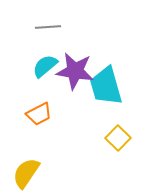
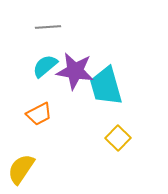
yellow semicircle: moved 5 px left, 4 px up
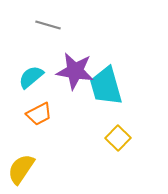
gray line: moved 2 px up; rotated 20 degrees clockwise
cyan semicircle: moved 14 px left, 11 px down
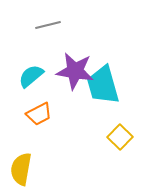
gray line: rotated 30 degrees counterclockwise
cyan semicircle: moved 1 px up
cyan trapezoid: moved 3 px left, 1 px up
yellow square: moved 2 px right, 1 px up
yellow semicircle: rotated 24 degrees counterclockwise
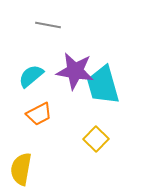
gray line: rotated 25 degrees clockwise
yellow square: moved 24 px left, 2 px down
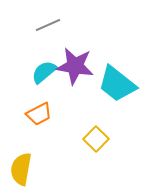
gray line: rotated 35 degrees counterclockwise
purple star: moved 5 px up
cyan semicircle: moved 13 px right, 4 px up
cyan trapezoid: moved 14 px right, 1 px up; rotated 36 degrees counterclockwise
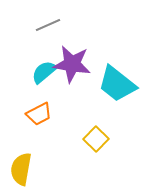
purple star: moved 3 px left, 2 px up
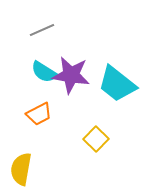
gray line: moved 6 px left, 5 px down
purple star: moved 1 px left, 11 px down
cyan semicircle: rotated 108 degrees counterclockwise
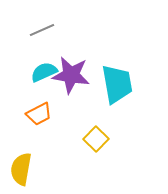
cyan semicircle: rotated 124 degrees clockwise
cyan trapezoid: rotated 138 degrees counterclockwise
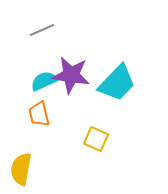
cyan semicircle: moved 9 px down
cyan trapezoid: moved 1 px up; rotated 54 degrees clockwise
orange trapezoid: rotated 104 degrees clockwise
yellow square: rotated 20 degrees counterclockwise
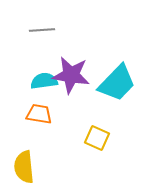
gray line: rotated 20 degrees clockwise
cyan semicircle: rotated 16 degrees clockwise
orange trapezoid: rotated 112 degrees clockwise
yellow square: moved 1 px right, 1 px up
yellow semicircle: moved 3 px right, 2 px up; rotated 16 degrees counterclockwise
